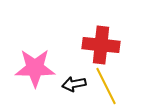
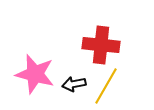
pink star: moved 6 px down; rotated 15 degrees clockwise
yellow line: rotated 57 degrees clockwise
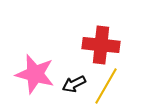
black arrow: rotated 15 degrees counterclockwise
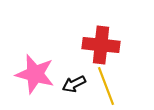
yellow line: rotated 51 degrees counterclockwise
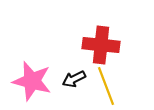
pink star: moved 3 px left, 7 px down
black arrow: moved 5 px up
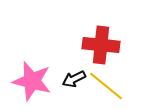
yellow line: rotated 30 degrees counterclockwise
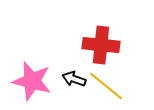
black arrow: rotated 45 degrees clockwise
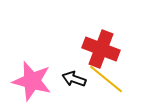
red cross: moved 4 px down; rotated 15 degrees clockwise
yellow line: moved 7 px up
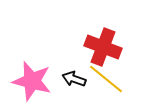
red cross: moved 2 px right, 2 px up
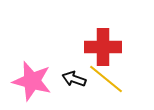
red cross: rotated 21 degrees counterclockwise
